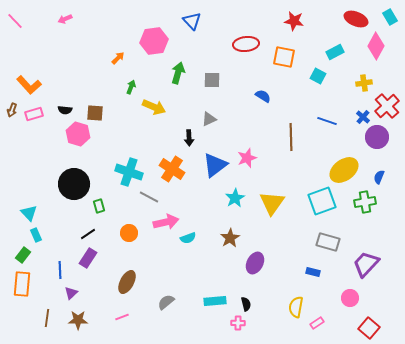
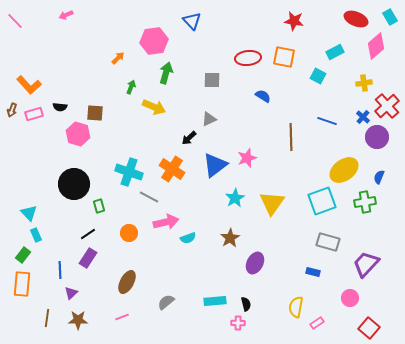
pink arrow at (65, 19): moved 1 px right, 4 px up
red ellipse at (246, 44): moved 2 px right, 14 px down
pink diamond at (376, 46): rotated 20 degrees clockwise
green arrow at (178, 73): moved 12 px left
black semicircle at (65, 110): moved 5 px left, 3 px up
black arrow at (189, 138): rotated 49 degrees clockwise
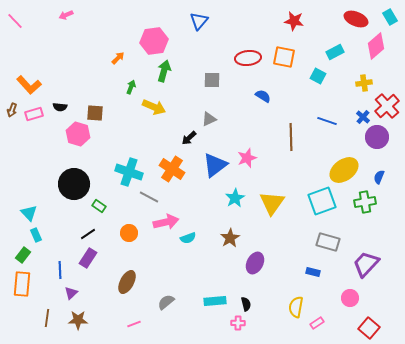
blue triangle at (192, 21): moved 7 px right; rotated 24 degrees clockwise
green arrow at (166, 73): moved 2 px left, 2 px up
green rectangle at (99, 206): rotated 40 degrees counterclockwise
pink line at (122, 317): moved 12 px right, 7 px down
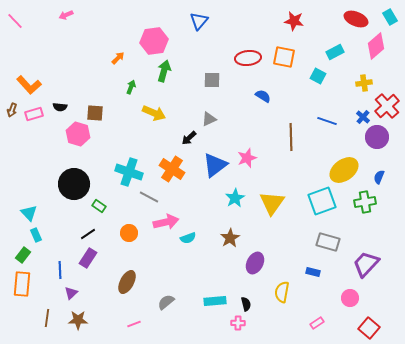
yellow arrow at (154, 107): moved 6 px down
yellow semicircle at (296, 307): moved 14 px left, 15 px up
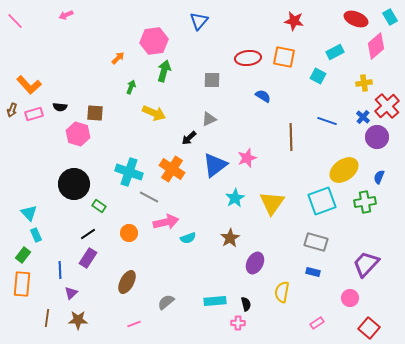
gray rectangle at (328, 242): moved 12 px left
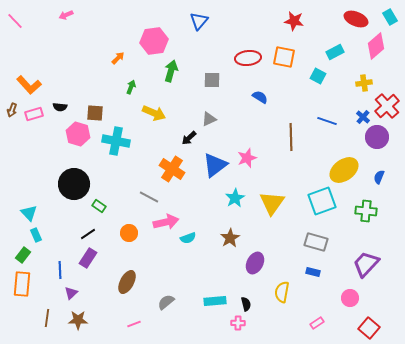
green arrow at (164, 71): moved 7 px right
blue semicircle at (263, 96): moved 3 px left, 1 px down
cyan cross at (129, 172): moved 13 px left, 31 px up; rotated 8 degrees counterclockwise
green cross at (365, 202): moved 1 px right, 9 px down; rotated 15 degrees clockwise
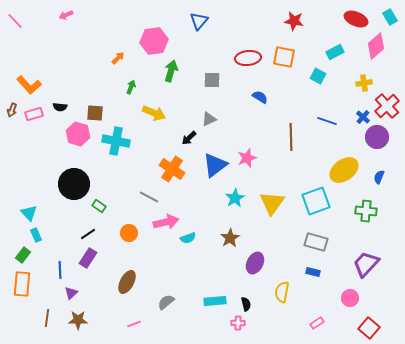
cyan square at (322, 201): moved 6 px left
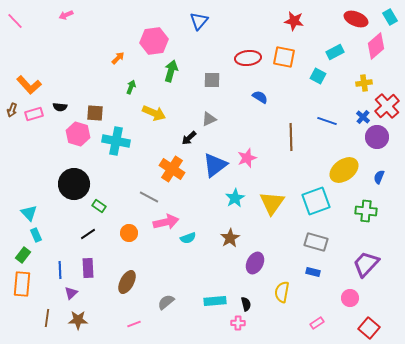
purple rectangle at (88, 258): moved 10 px down; rotated 36 degrees counterclockwise
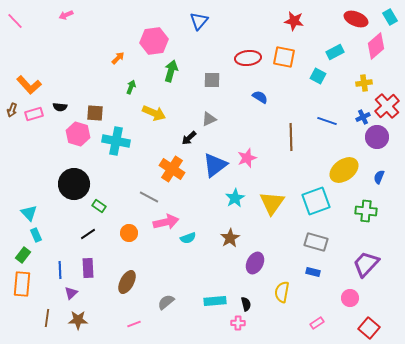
blue cross at (363, 117): rotated 24 degrees clockwise
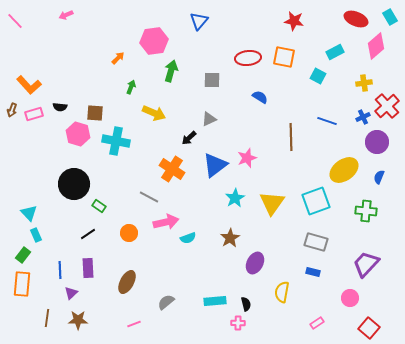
purple circle at (377, 137): moved 5 px down
